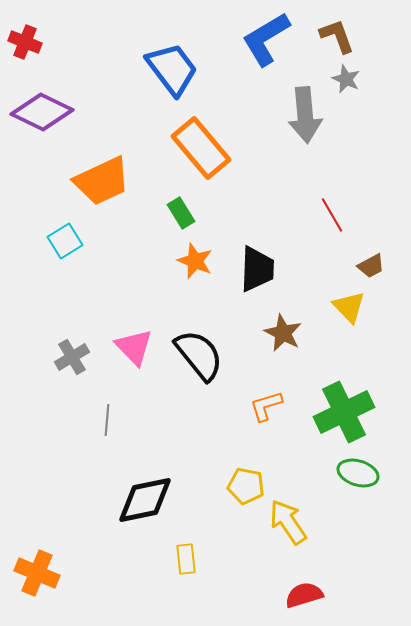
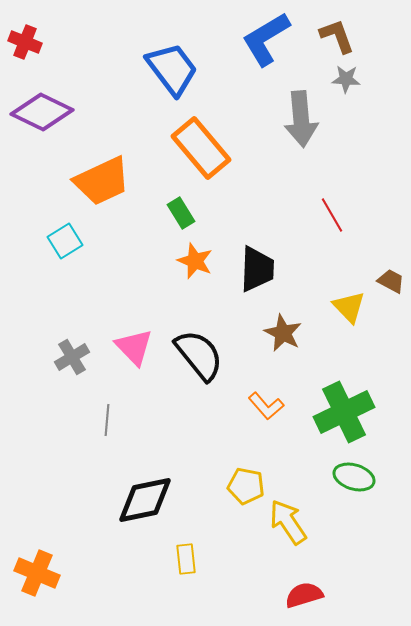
gray star: rotated 20 degrees counterclockwise
gray arrow: moved 4 px left, 4 px down
brown trapezoid: moved 20 px right, 15 px down; rotated 124 degrees counterclockwise
orange L-shape: rotated 114 degrees counterclockwise
green ellipse: moved 4 px left, 4 px down
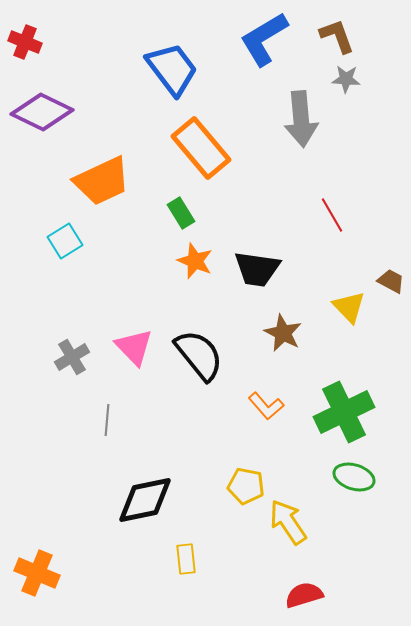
blue L-shape: moved 2 px left
black trapezoid: rotated 96 degrees clockwise
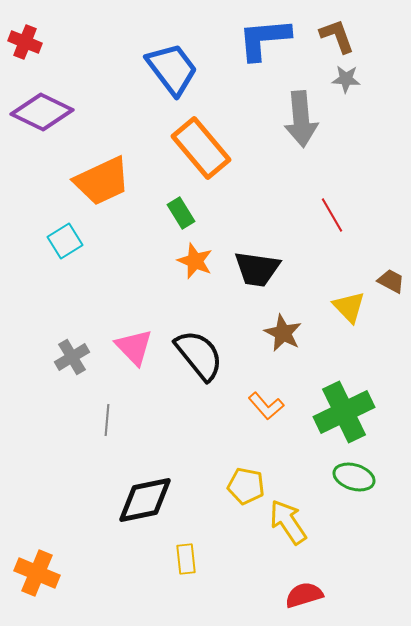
blue L-shape: rotated 26 degrees clockwise
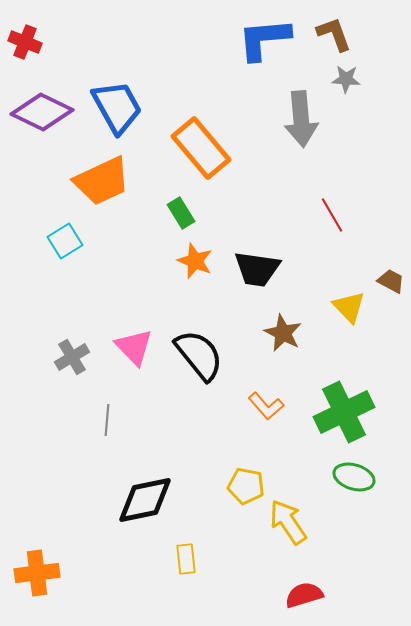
brown L-shape: moved 3 px left, 2 px up
blue trapezoid: moved 55 px left, 38 px down; rotated 8 degrees clockwise
orange cross: rotated 30 degrees counterclockwise
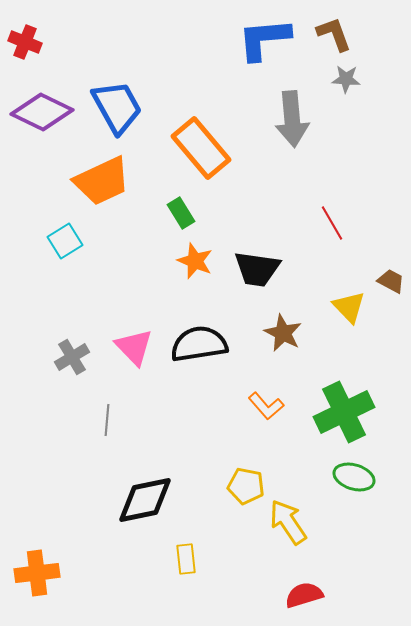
gray arrow: moved 9 px left
red line: moved 8 px down
black semicircle: moved 11 px up; rotated 60 degrees counterclockwise
